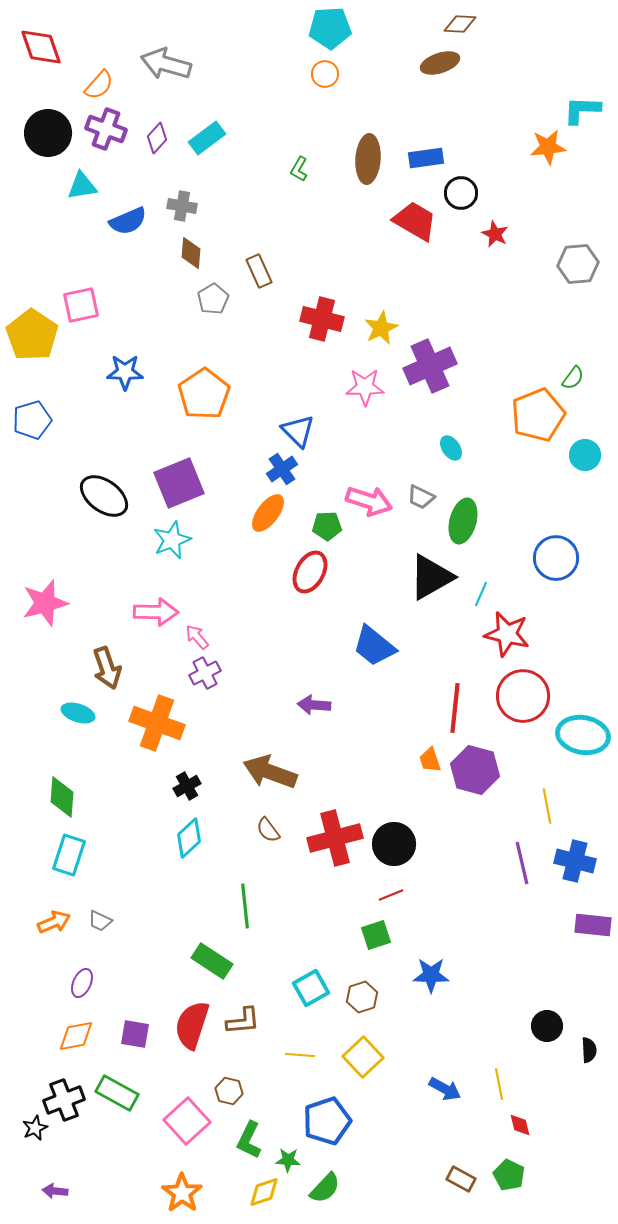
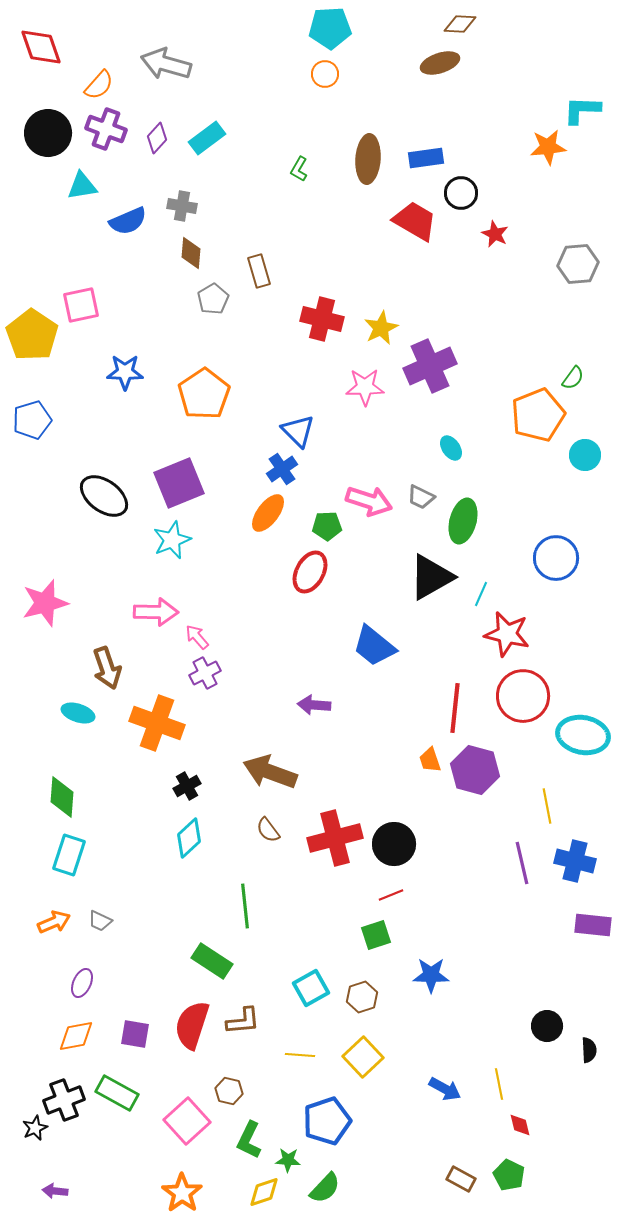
brown rectangle at (259, 271): rotated 8 degrees clockwise
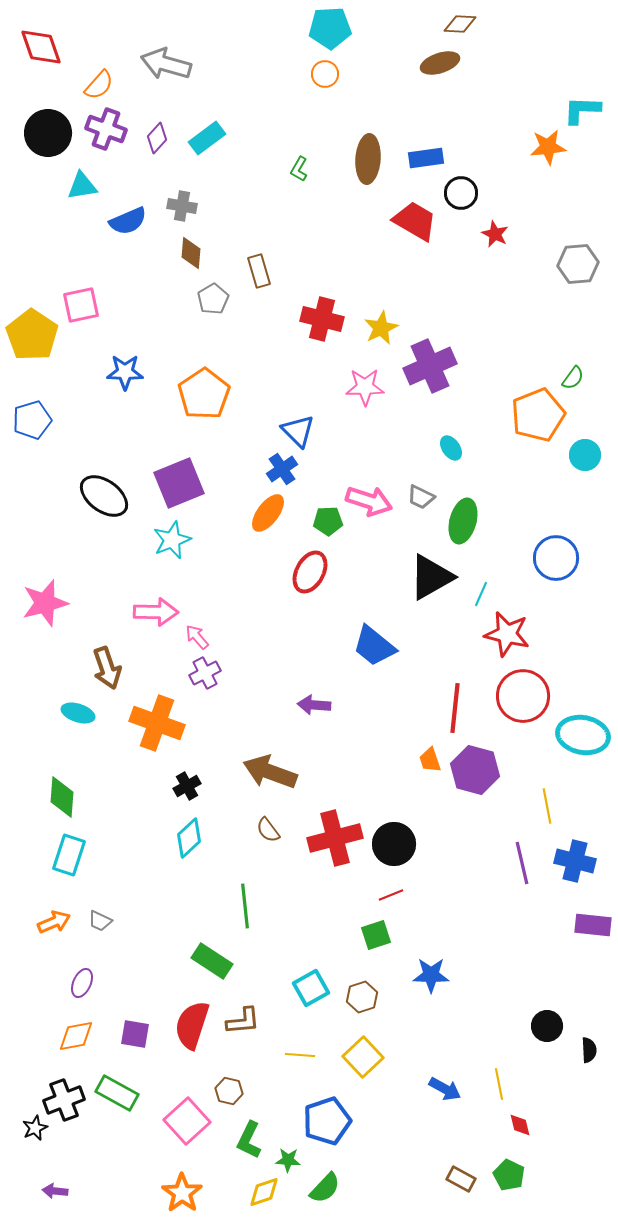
green pentagon at (327, 526): moved 1 px right, 5 px up
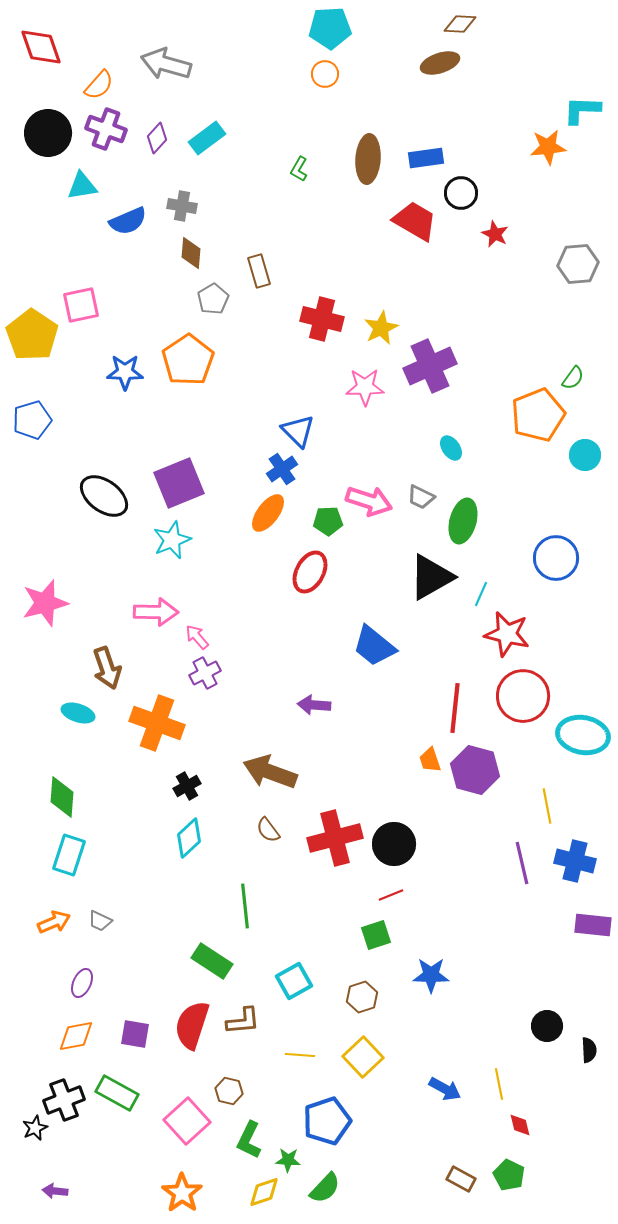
orange pentagon at (204, 394): moved 16 px left, 34 px up
cyan square at (311, 988): moved 17 px left, 7 px up
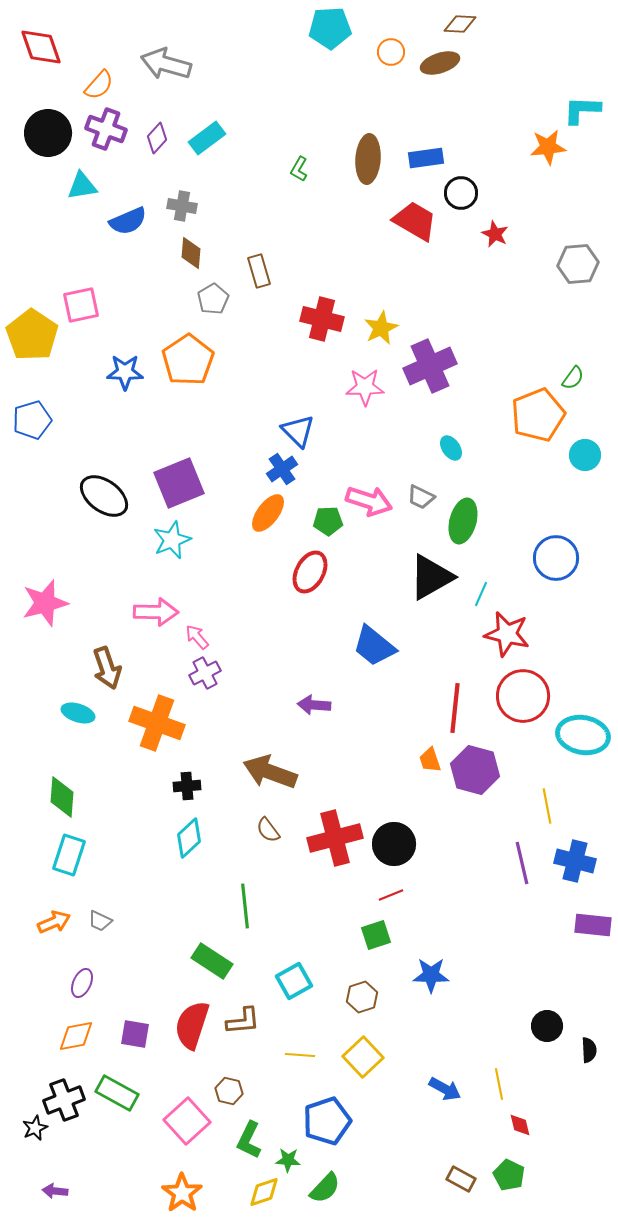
orange circle at (325, 74): moved 66 px right, 22 px up
black cross at (187, 786): rotated 24 degrees clockwise
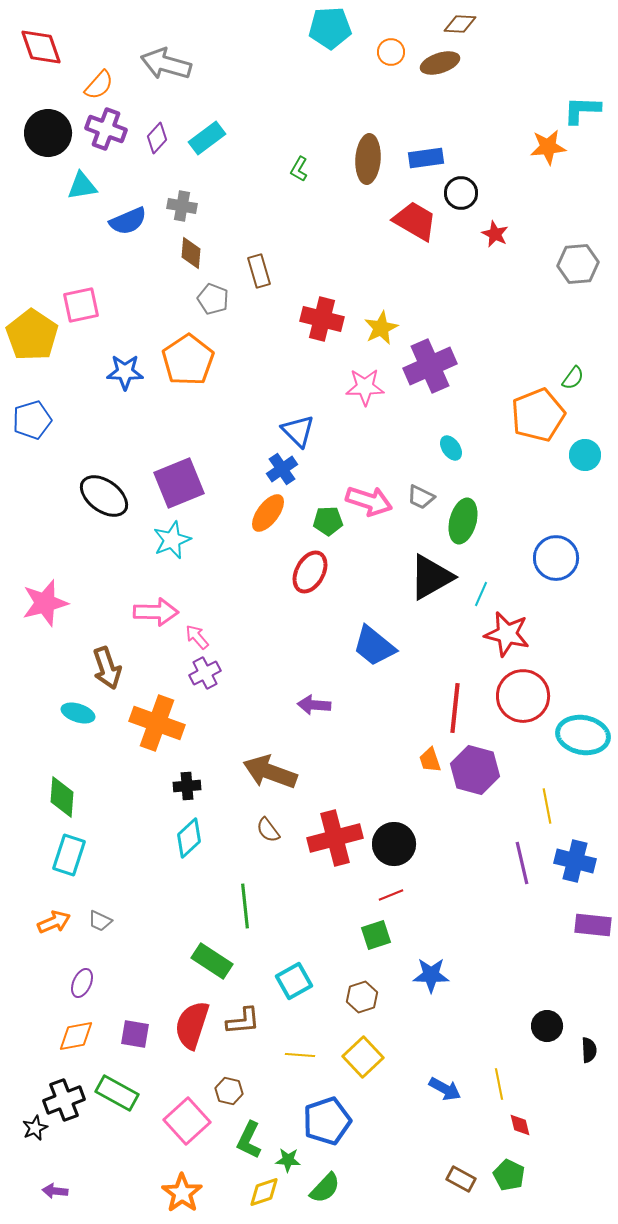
gray pentagon at (213, 299): rotated 20 degrees counterclockwise
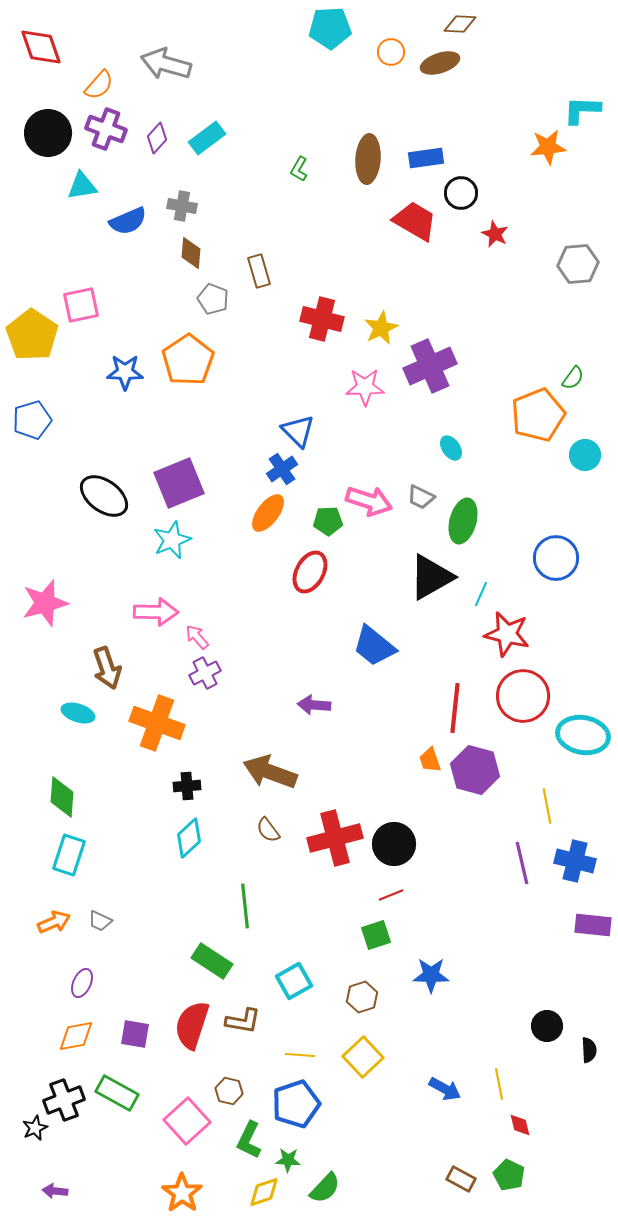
brown L-shape at (243, 1021): rotated 15 degrees clockwise
blue pentagon at (327, 1121): moved 31 px left, 17 px up
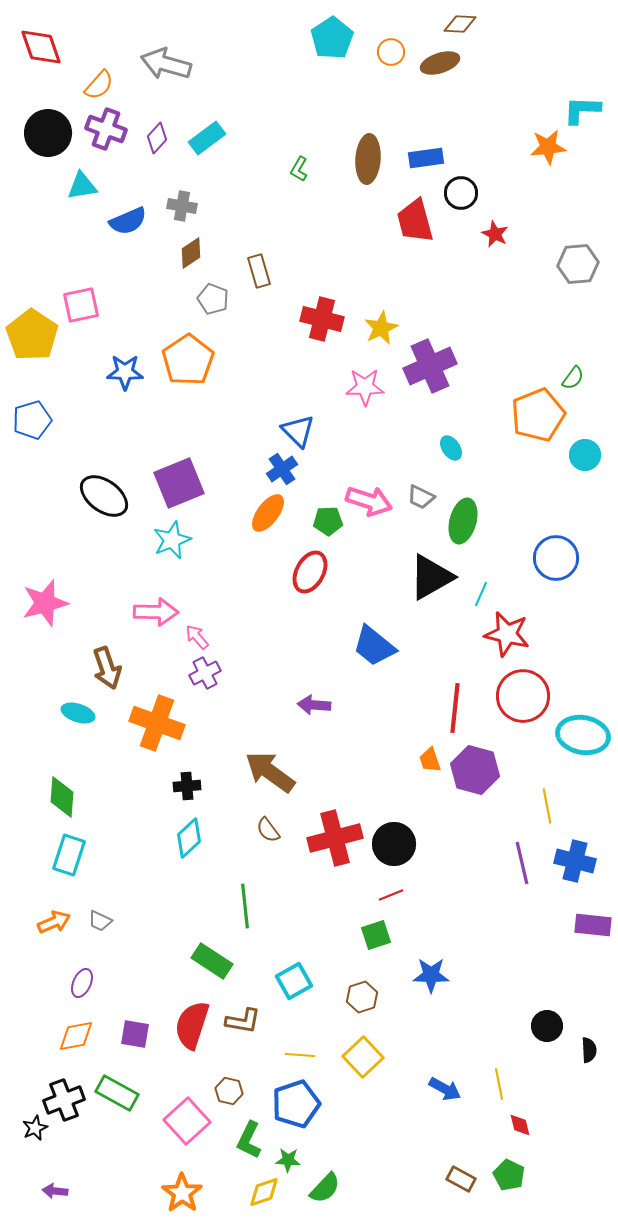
cyan pentagon at (330, 28): moved 2 px right, 10 px down; rotated 30 degrees counterclockwise
red trapezoid at (415, 221): rotated 135 degrees counterclockwise
brown diamond at (191, 253): rotated 52 degrees clockwise
brown arrow at (270, 772): rotated 16 degrees clockwise
